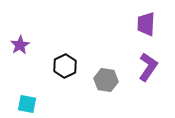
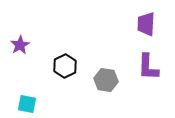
purple L-shape: rotated 148 degrees clockwise
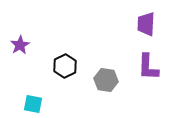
cyan square: moved 6 px right
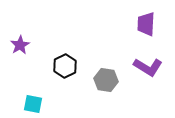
purple L-shape: rotated 60 degrees counterclockwise
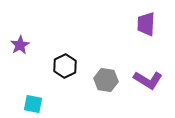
purple L-shape: moved 13 px down
